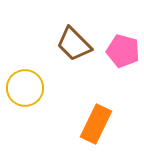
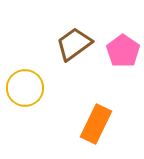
brown trapezoid: rotated 99 degrees clockwise
pink pentagon: rotated 20 degrees clockwise
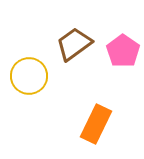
yellow circle: moved 4 px right, 12 px up
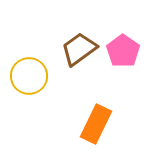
brown trapezoid: moved 5 px right, 5 px down
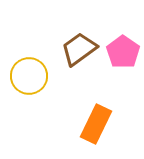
pink pentagon: moved 1 px down
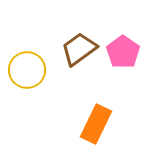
yellow circle: moved 2 px left, 6 px up
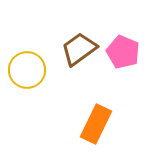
pink pentagon: rotated 12 degrees counterclockwise
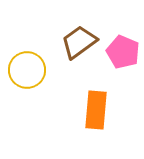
brown trapezoid: moved 7 px up
orange rectangle: moved 14 px up; rotated 21 degrees counterclockwise
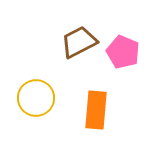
brown trapezoid: rotated 9 degrees clockwise
yellow circle: moved 9 px right, 28 px down
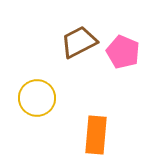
yellow circle: moved 1 px right
orange rectangle: moved 25 px down
